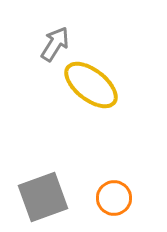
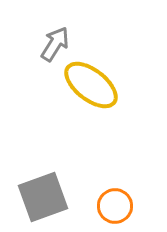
orange circle: moved 1 px right, 8 px down
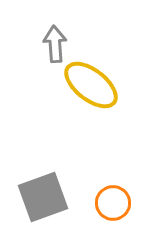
gray arrow: rotated 36 degrees counterclockwise
orange circle: moved 2 px left, 3 px up
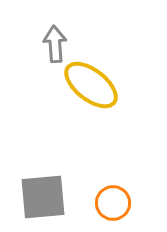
gray square: rotated 15 degrees clockwise
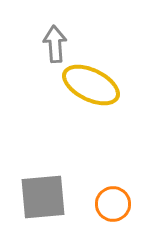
yellow ellipse: rotated 12 degrees counterclockwise
orange circle: moved 1 px down
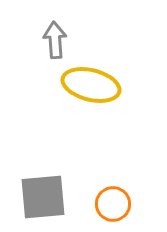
gray arrow: moved 4 px up
yellow ellipse: rotated 12 degrees counterclockwise
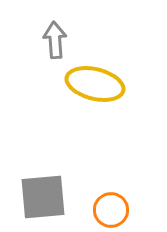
yellow ellipse: moved 4 px right, 1 px up
orange circle: moved 2 px left, 6 px down
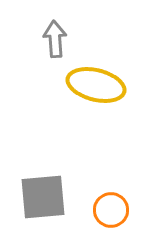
gray arrow: moved 1 px up
yellow ellipse: moved 1 px right, 1 px down
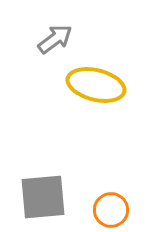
gray arrow: rotated 57 degrees clockwise
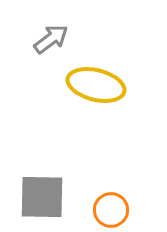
gray arrow: moved 4 px left
gray square: moved 1 px left; rotated 6 degrees clockwise
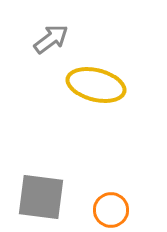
gray square: moved 1 px left; rotated 6 degrees clockwise
